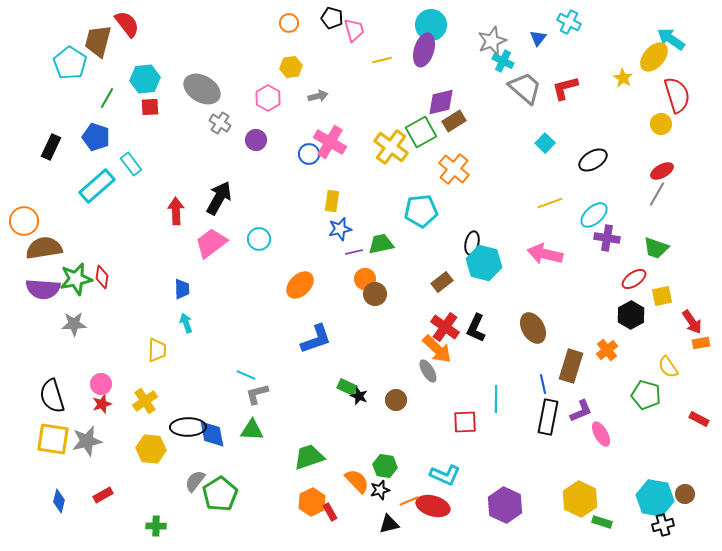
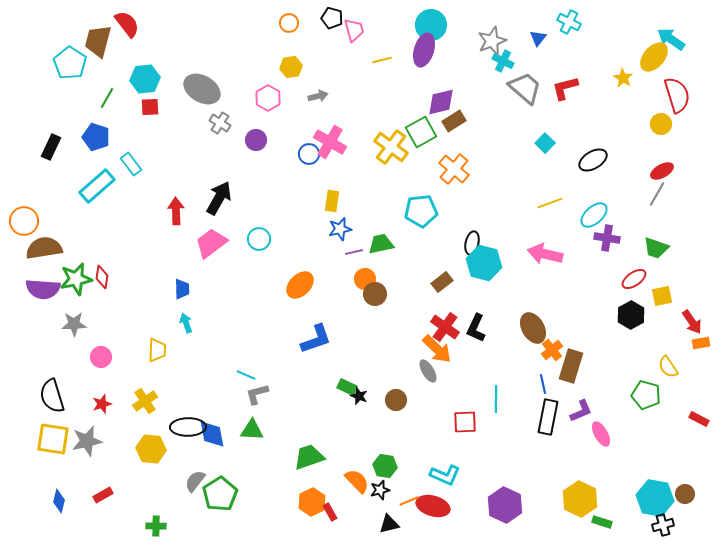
orange cross at (607, 350): moved 55 px left
pink circle at (101, 384): moved 27 px up
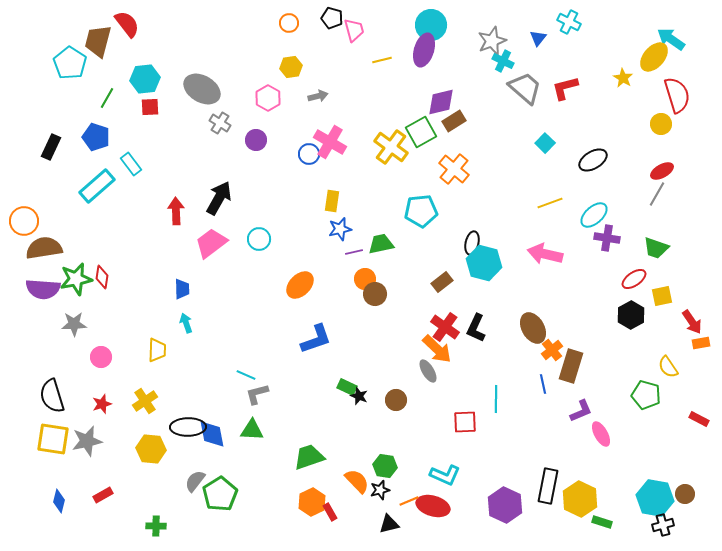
black rectangle at (548, 417): moved 69 px down
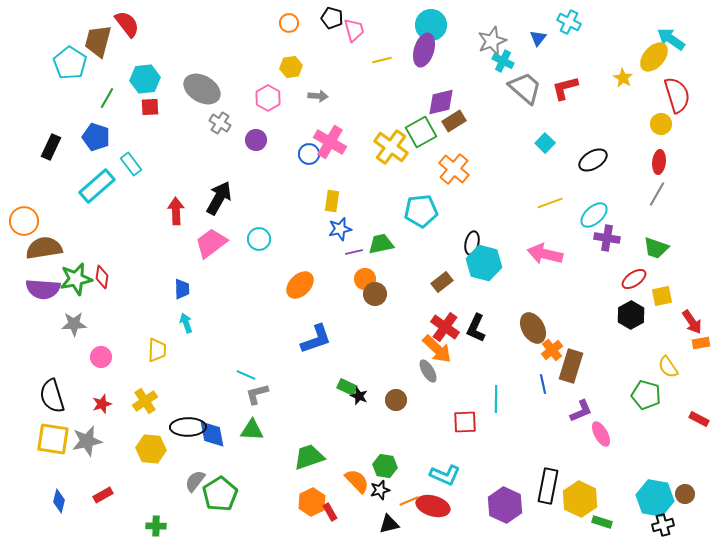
gray arrow at (318, 96): rotated 18 degrees clockwise
red ellipse at (662, 171): moved 3 px left, 9 px up; rotated 55 degrees counterclockwise
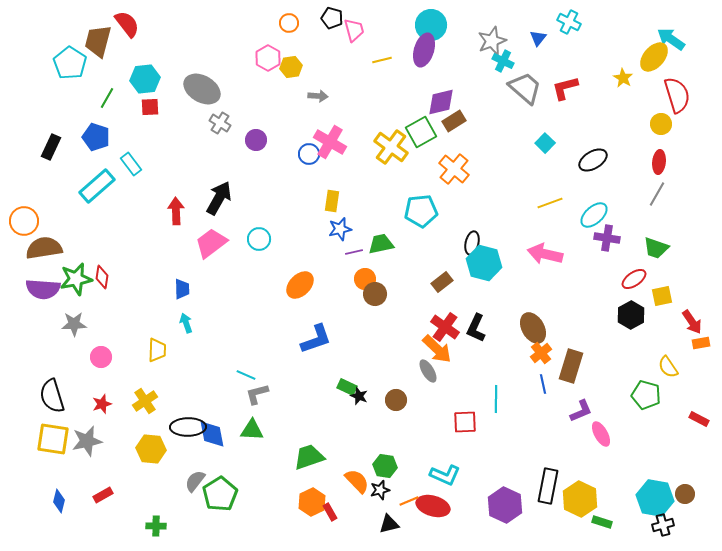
pink hexagon at (268, 98): moved 40 px up
orange cross at (552, 350): moved 11 px left, 3 px down
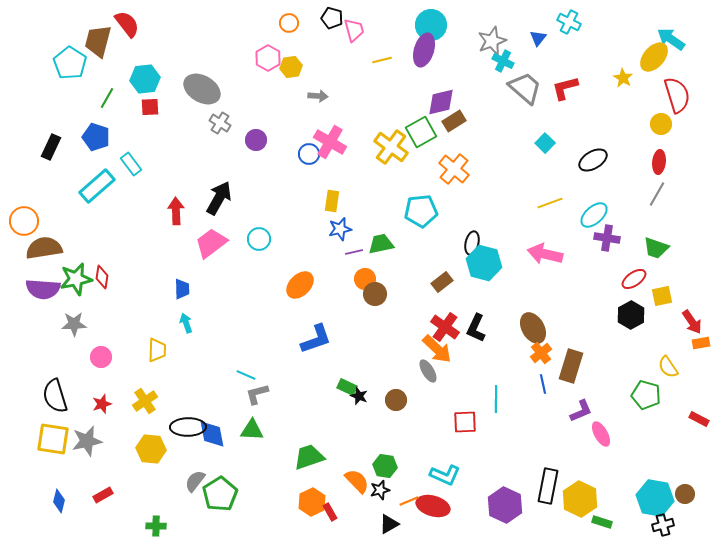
black semicircle at (52, 396): moved 3 px right
black triangle at (389, 524): rotated 15 degrees counterclockwise
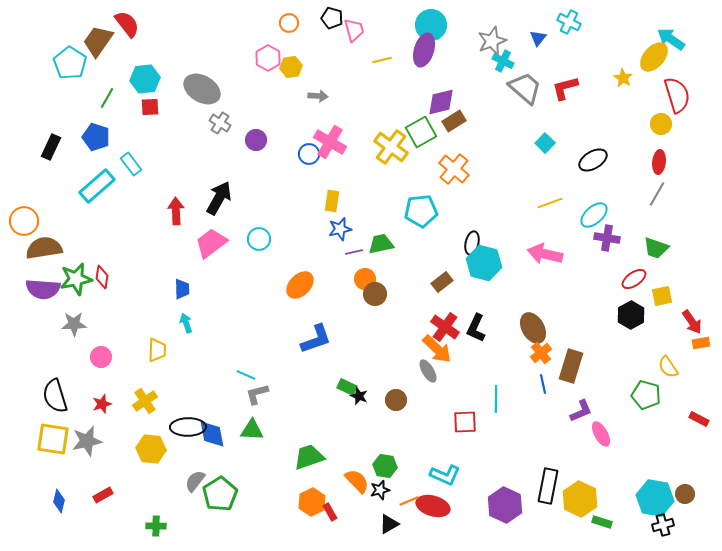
brown trapezoid at (98, 41): rotated 20 degrees clockwise
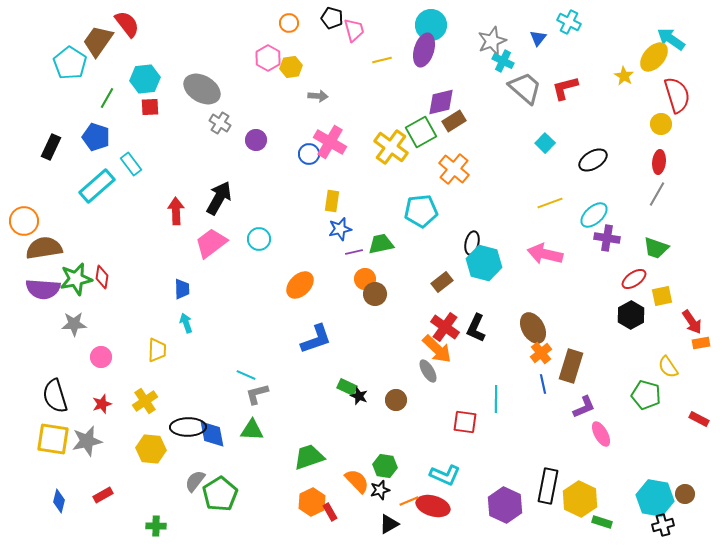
yellow star at (623, 78): moved 1 px right, 2 px up
purple L-shape at (581, 411): moved 3 px right, 4 px up
red square at (465, 422): rotated 10 degrees clockwise
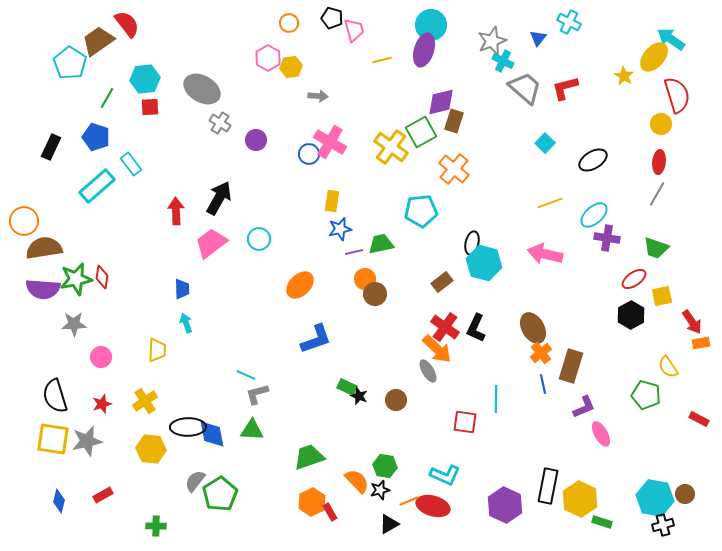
brown trapezoid at (98, 41): rotated 20 degrees clockwise
brown rectangle at (454, 121): rotated 40 degrees counterclockwise
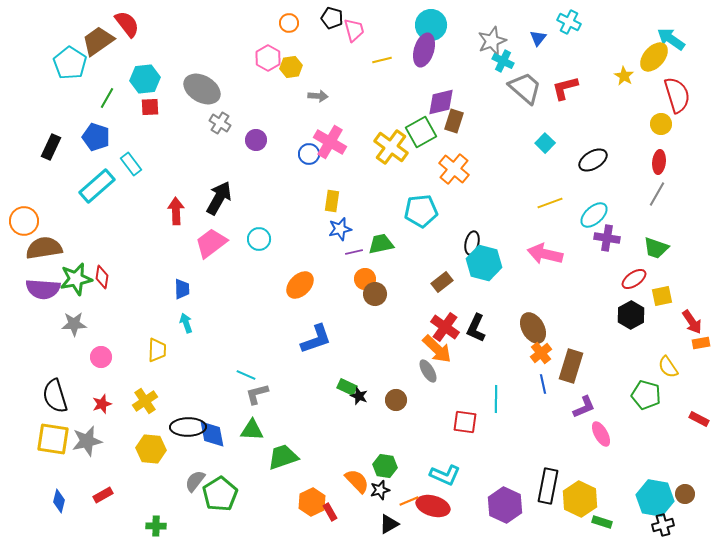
green trapezoid at (309, 457): moved 26 px left
